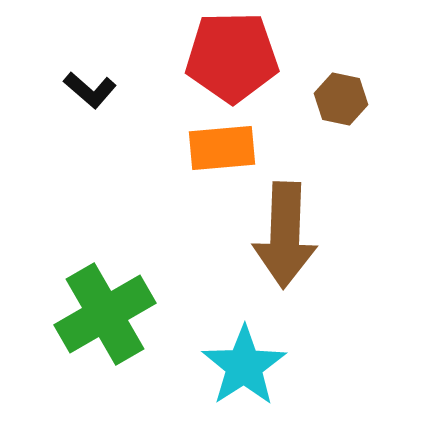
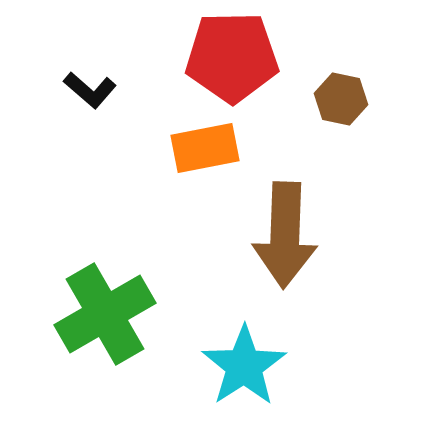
orange rectangle: moved 17 px left; rotated 6 degrees counterclockwise
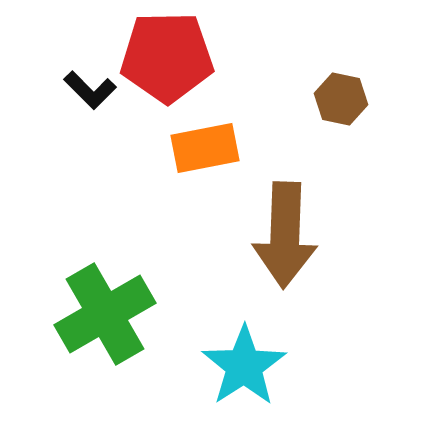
red pentagon: moved 65 px left
black L-shape: rotated 4 degrees clockwise
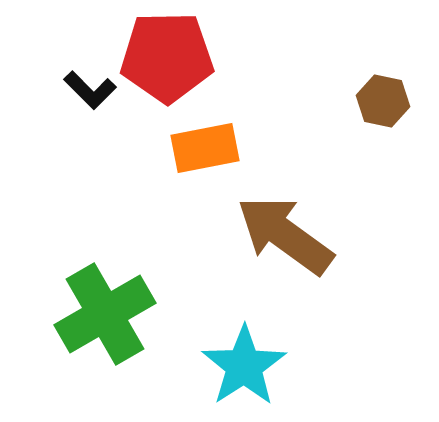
brown hexagon: moved 42 px right, 2 px down
brown arrow: rotated 124 degrees clockwise
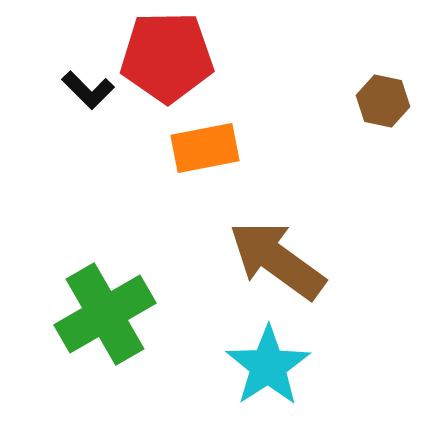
black L-shape: moved 2 px left
brown arrow: moved 8 px left, 25 px down
cyan star: moved 24 px right
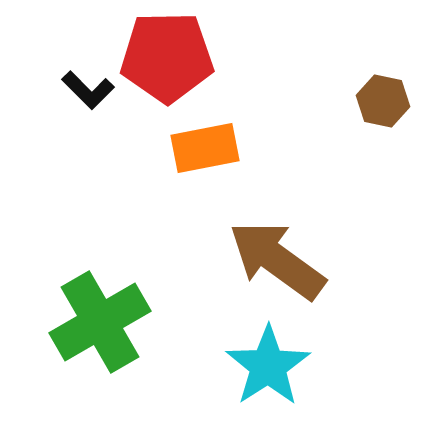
green cross: moved 5 px left, 8 px down
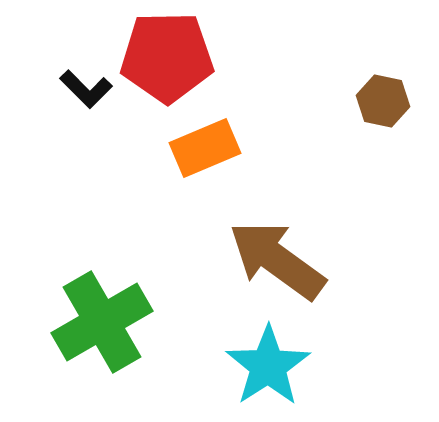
black L-shape: moved 2 px left, 1 px up
orange rectangle: rotated 12 degrees counterclockwise
green cross: moved 2 px right
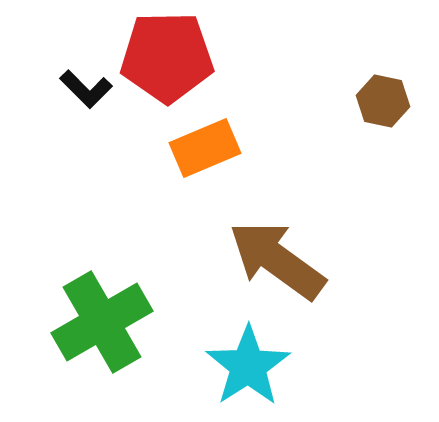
cyan star: moved 20 px left
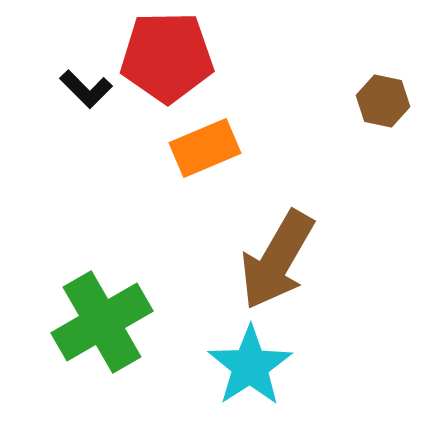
brown arrow: rotated 96 degrees counterclockwise
cyan star: moved 2 px right
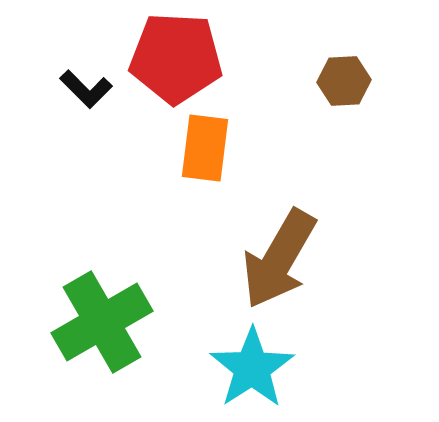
red pentagon: moved 9 px right, 1 px down; rotated 4 degrees clockwise
brown hexagon: moved 39 px left, 20 px up; rotated 15 degrees counterclockwise
orange rectangle: rotated 60 degrees counterclockwise
brown arrow: moved 2 px right, 1 px up
cyan star: moved 2 px right, 2 px down
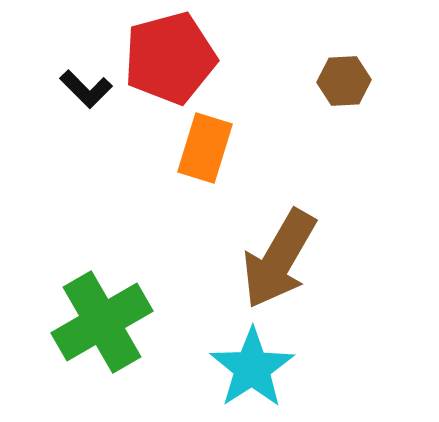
red pentagon: moved 6 px left; rotated 18 degrees counterclockwise
orange rectangle: rotated 10 degrees clockwise
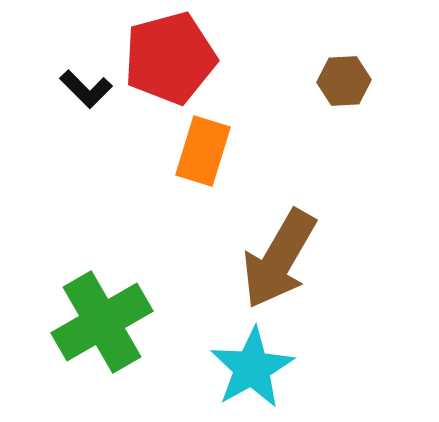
orange rectangle: moved 2 px left, 3 px down
cyan star: rotated 4 degrees clockwise
